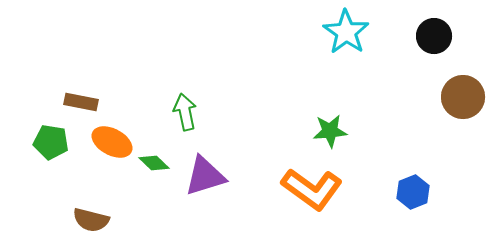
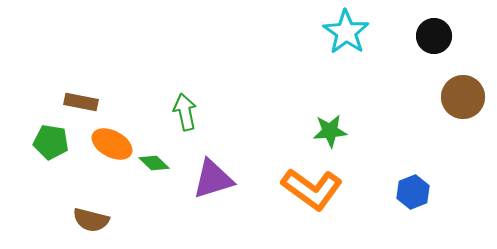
orange ellipse: moved 2 px down
purple triangle: moved 8 px right, 3 px down
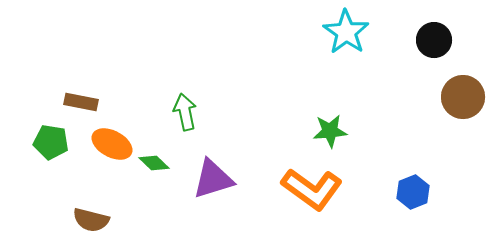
black circle: moved 4 px down
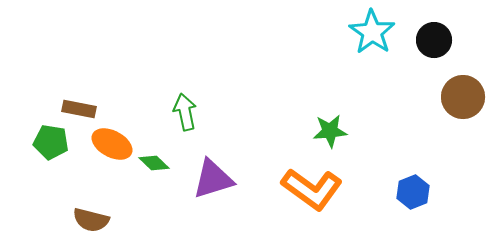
cyan star: moved 26 px right
brown rectangle: moved 2 px left, 7 px down
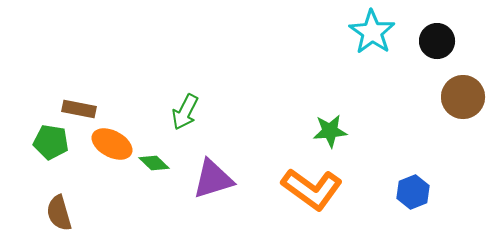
black circle: moved 3 px right, 1 px down
green arrow: rotated 141 degrees counterclockwise
brown semicircle: moved 32 px left, 7 px up; rotated 60 degrees clockwise
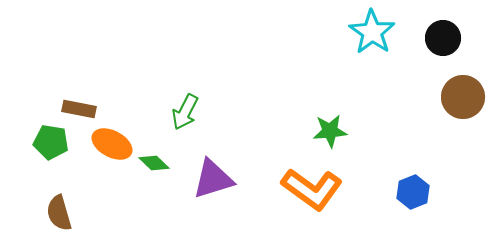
black circle: moved 6 px right, 3 px up
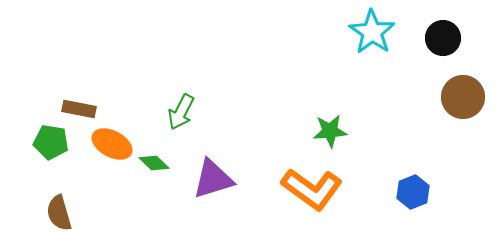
green arrow: moved 4 px left
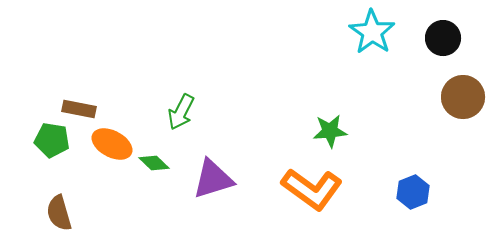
green pentagon: moved 1 px right, 2 px up
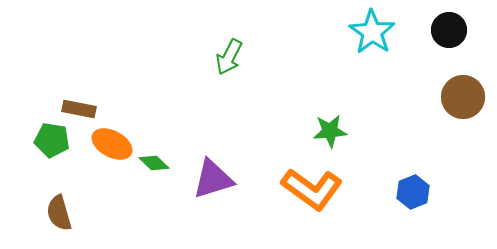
black circle: moved 6 px right, 8 px up
green arrow: moved 48 px right, 55 px up
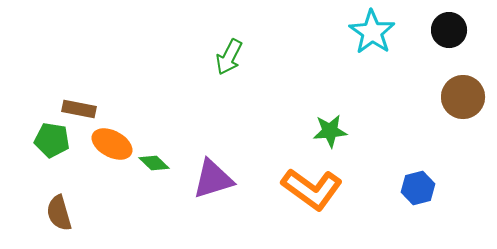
blue hexagon: moved 5 px right, 4 px up; rotated 8 degrees clockwise
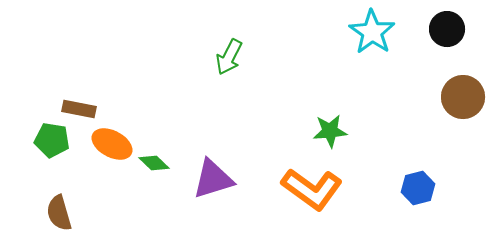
black circle: moved 2 px left, 1 px up
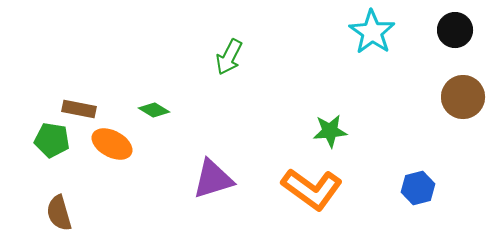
black circle: moved 8 px right, 1 px down
green diamond: moved 53 px up; rotated 12 degrees counterclockwise
